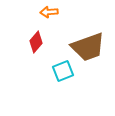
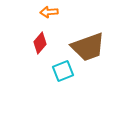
red diamond: moved 4 px right, 1 px down
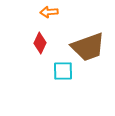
red diamond: rotated 15 degrees counterclockwise
cyan square: rotated 20 degrees clockwise
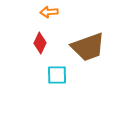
cyan square: moved 6 px left, 4 px down
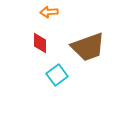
red diamond: rotated 25 degrees counterclockwise
cyan square: rotated 35 degrees counterclockwise
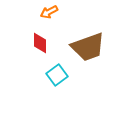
orange arrow: rotated 24 degrees counterclockwise
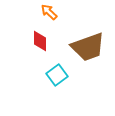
orange arrow: rotated 72 degrees clockwise
red diamond: moved 2 px up
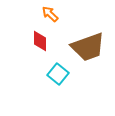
orange arrow: moved 1 px right, 2 px down
cyan square: moved 1 px right, 1 px up; rotated 15 degrees counterclockwise
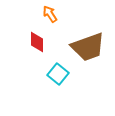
orange arrow: rotated 12 degrees clockwise
red diamond: moved 3 px left, 1 px down
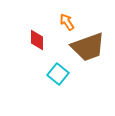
orange arrow: moved 17 px right, 8 px down
red diamond: moved 2 px up
